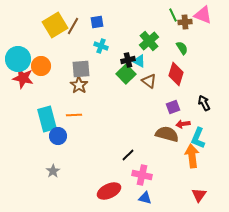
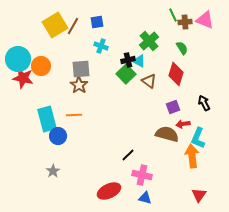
pink triangle: moved 2 px right, 5 px down
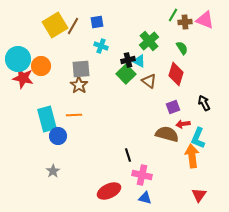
green line: rotated 56 degrees clockwise
black line: rotated 64 degrees counterclockwise
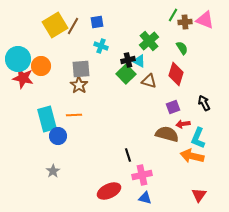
brown triangle: rotated 21 degrees counterclockwise
orange arrow: rotated 70 degrees counterclockwise
pink cross: rotated 24 degrees counterclockwise
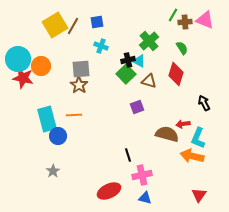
purple square: moved 36 px left
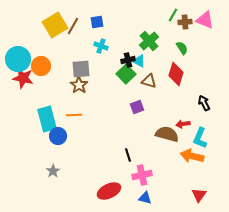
cyan L-shape: moved 2 px right
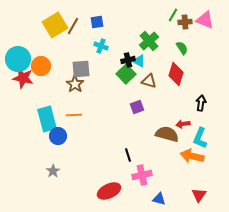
brown star: moved 4 px left, 1 px up
black arrow: moved 3 px left; rotated 35 degrees clockwise
blue triangle: moved 14 px right, 1 px down
